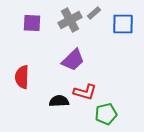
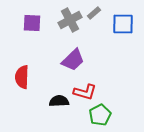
green pentagon: moved 6 px left, 1 px down; rotated 15 degrees counterclockwise
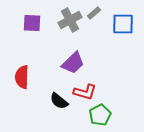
purple trapezoid: moved 3 px down
black semicircle: rotated 138 degrees counterclockwise
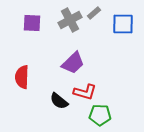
green pentagon: rotated 30 degrees clockwise
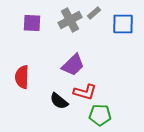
purple trapezoid: moved 2 px down
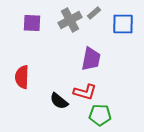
purple trapezoid: moved 18 px right, 6 px up; rotated 35 degrees counterclockwise
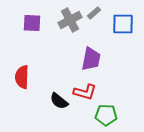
green pentagon: moved 6 px right
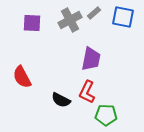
blue square: moved 7 px up; rotated 10 degrees clockwise
red semicircle: rotated 30 degrees counterclockwise
red L-shape: moved 2 px right; rotated 100 degrees clockwise
black semicircle: moved 2 px right, 1 px up; rotated 12 degrees counterclockwise
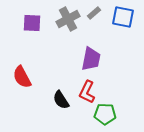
gray cross: moved 2 px left, 1 px up
black semicircle: rotated 30 degrees clockwise
green pentagon: moved 1 px left, 1 px up
